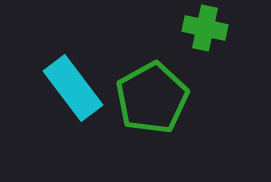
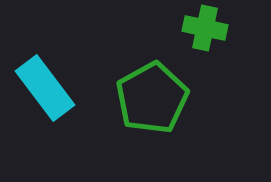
cyan rectangle: moved 28 px left
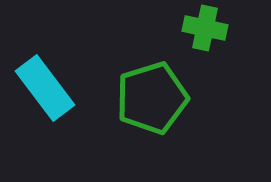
green pentagon: rotated 12 degrees clockwise
